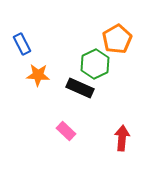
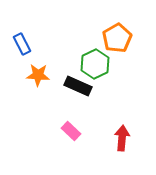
orange pentagon: moved 1 px up
black rectangle: moved 2 px left, 2 px up
pink rectangle: moved 5 px right
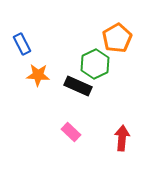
pink rectangle: moved 1 px down
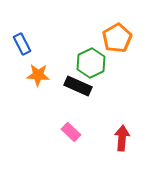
green hexagon: moved 4 px left, 1 px up
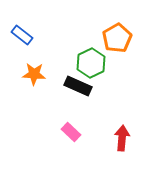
blue rectangle: moved 9 px up; rotated 25 degrees counterclockwise
orange star: moved 4 px left, 1 px up
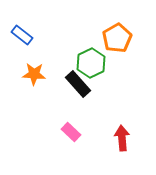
black rectangle: moved 2 px up; rotated 24 degrees clockwise
red arrow: rotated 10 degrees counterclockwise
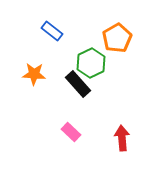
blue rectangle: moved 30 px right, 4 px up
